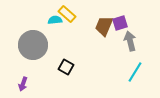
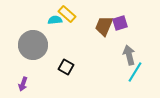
gray arrow: moved 1 px left, 14 px down
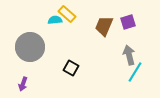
purple square: moved 8 px right, 1 px up
gray circle: moved 3 px left, 2 px down
black square: moved 5 px right, 1 px down
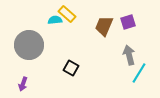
gray circle: moved 1 px left, 2 px up
cyan line: moved 4 px right, 1 px down
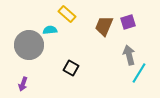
cyan semicircle: moved 5 px left, 10 px down
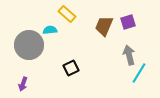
black square: rotated 35 degrees clockwise
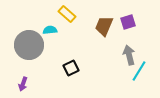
cyan line: moved 2 px up
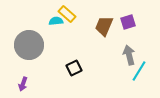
cyan semicircle: moved 6 px right, 9 px up
black square: moved 3 px right
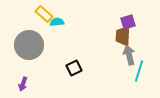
yellow rectangle: moved 23 px left
cyan semicircle: moved 1 px right, 1 px down
brown trapezoid: moved 19 px right, 10 px down; rotated 20 degrees counterclockwise
cyan line: rotated 15 degrees counterclockwise
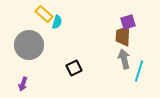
cyan semicircle: rotated 112 degrees clockwise
gray arrow: moved 5 px left, 4 px down
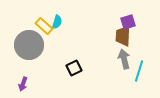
yellow rectangle: moved 12 px down
